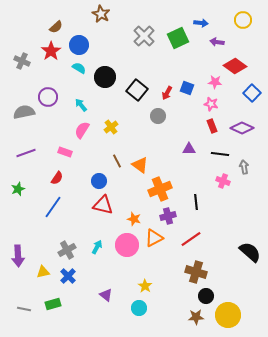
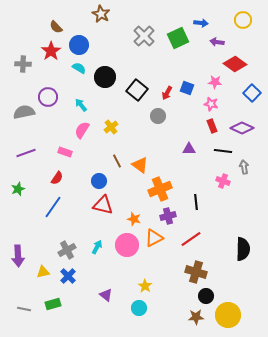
brown semicircle at (56, 27): rotated 88 degrees clockwise
gray cross at (22, 61): moved 1 px right, 3 px down; rotated 21 degrees counterclockwise
red diamond at (235, 66): moved 2 px up
black line at (220, 154): moved 3 px right, 3 px up
black semicircle at (250, 252): moved 7 px left, 3 px up; rotated 50 degrees clockwise
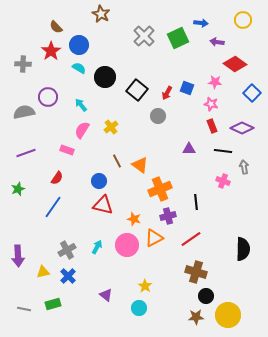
pink rectangle at (65, 152): moved 2 px right, 2 px up
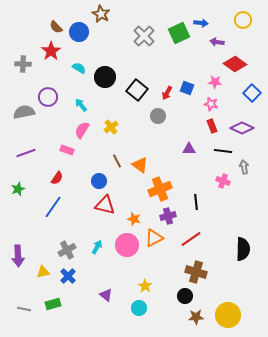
green square at (178, 38): moved 1 px right, 5 px up
blue circle at (79, 45): moved 13 px up
red triangle at (103, 205): moved 2 px right
black circle at (206, 296): moved 21 px left
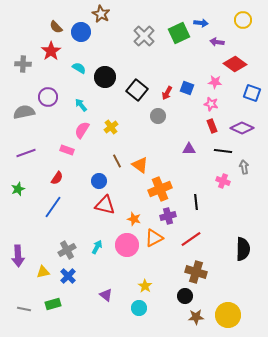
blue circle at (79, 32): moved 2 px right
blue square at (252, 93): rotated 24 degrees counterclockwise
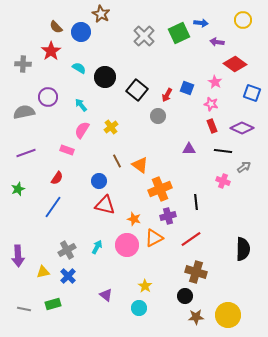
pink star at (215, 82): rotated 24 degrees clockwise
red arrow at (167, 93): moved 2 px down
gray arrow at (244, 167): rotated 64 degrees clockwise
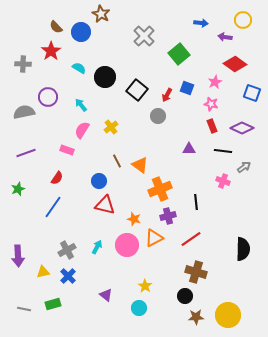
green square at (179, 33): moved 21 px down; rotated 15 degrees counterclockwise
purple arrow at (217, 42): moved 8 px right, 5 px up
pink star at (215, 82): rotated 16 degrees clockwise
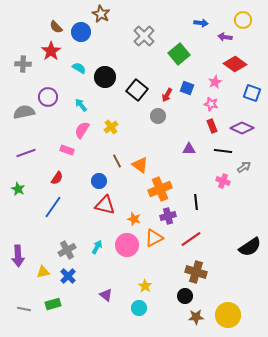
green star at (18, 189): rotated 24 degrees counterclockwise
black semicircle at (243, 249): moved 7 px right, 2 px up; rotated 55 degrees clockwise
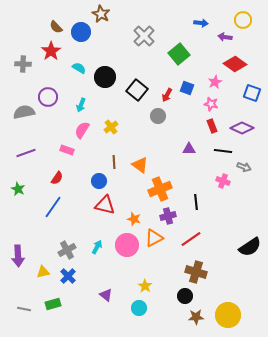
cyan arrow at (81, 105): rotated 120 degrees counterclockwise
brown line at (117, 161): moved 3 px left, 1 px down; rotated 24 degrees clockwise
gray arrow at (244, 167): rotated 56 degrees clockwise
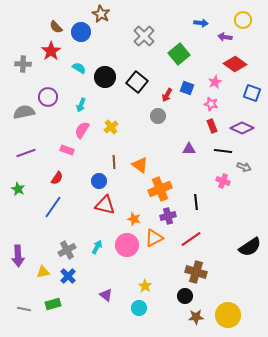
black square at (137, 90): moved 8 px up
